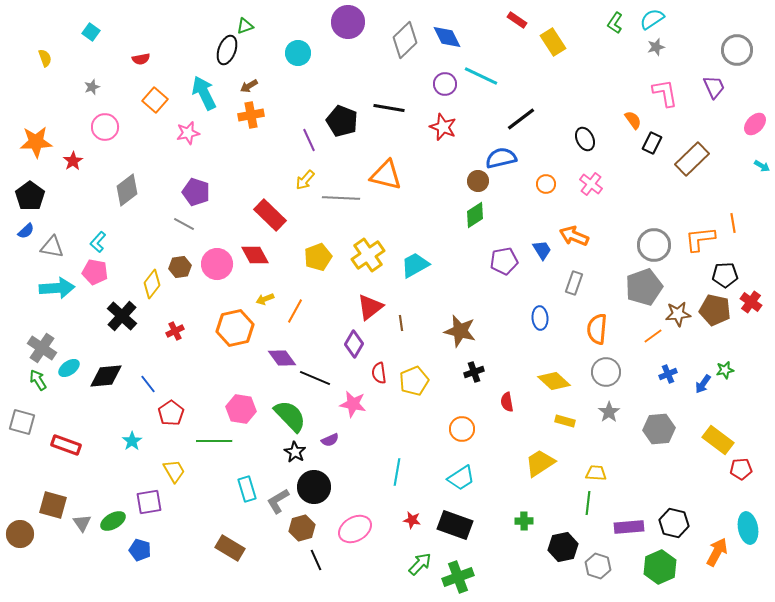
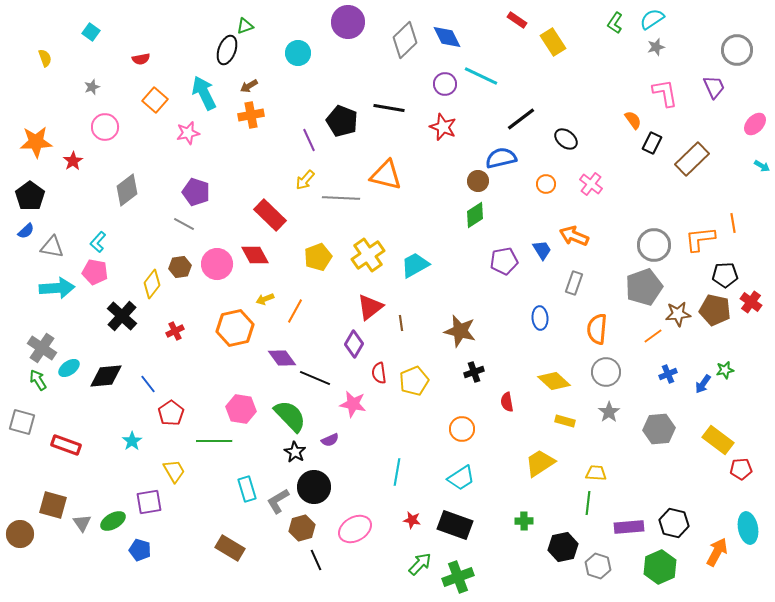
black ellipse at (585, 139): moved 19 px left; rotated 25 degrees counterclockwise
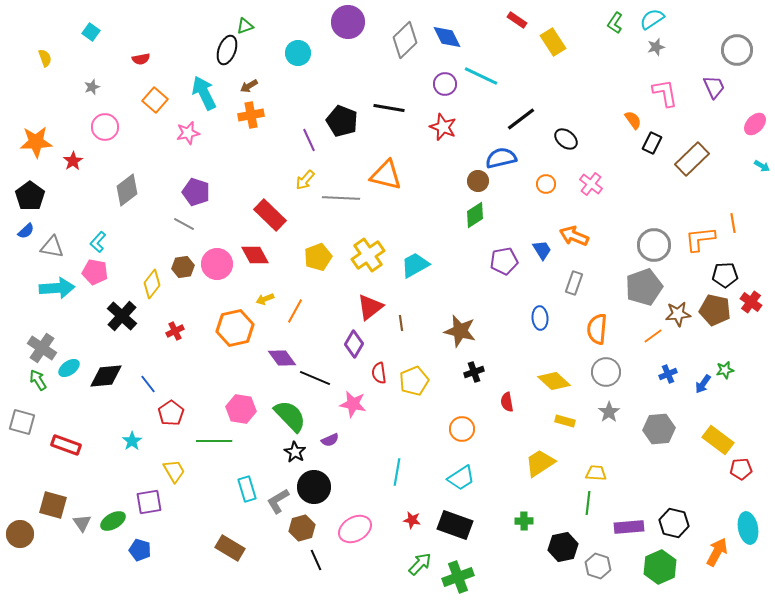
brown hexagon at (180, 267): moved 3 px right
